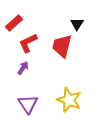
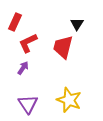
red rectangle: moved 1 px right, 1 px up; rotated 24 degrees counterclockwise
red trapezoid: moved 1 px right, 1 px down
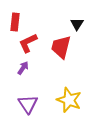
red rectangle: rotated 18 degrees counterclockwise
red trapezoid: moved 2 px left
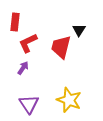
black triangle: moved 2 px right, 6 px down
purple triangle: moved 1 px right
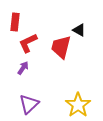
black triangle: rotated 32 degrees counterclockwise
yellow star: moved 9 px right, 5 px down; rotated 15 degrees clockwise
purple triangle: rotated 20 degrees clockwise
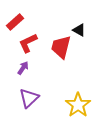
red rectangle: rotated 42 degrees clockwise
purple triangle: moved 6 px up
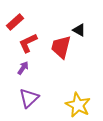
yellow star: rotated 10 degrees counterclockwise
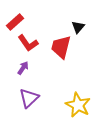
black triangle: moved 1 px left, 3 px up; rotated 40 degrees clockwise
red L-shape: rotated 100 degrees counterclockwise
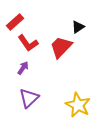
black triangle: rotated 16 degrees clockwise
red trapezoid: rotated 30 degrees clockwise
